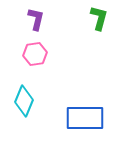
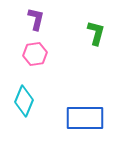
green L-shape: moved 3 px left, 15 px down
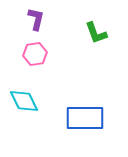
green L-shape: rotated 145 degrees clockwise
cyan diamond: rotated 48 degrees counterclockwise
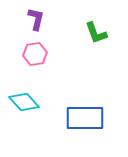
cyan diamond: moved 1 px down; rotated 16 degrees counterclockwise
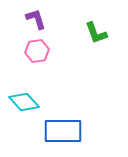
purple L-shape: rotated 30 degrees counterclockwise
pink hexagon: moved 2 px right, 3 px up
blue rectangle: moved 22 px left, 13 px down
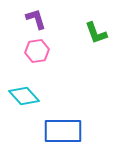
cyan diamond: moved 6 px up
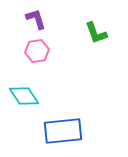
cyan diamond: rotated 8 degrees clockwise
blue rectangle: rotated 6 degrees counterclockwise
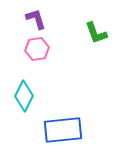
pink hexagon: moved 2 px up
cyan diamond: rotated 60 degrees clockwise
blue rectangle: moved 1 px up
